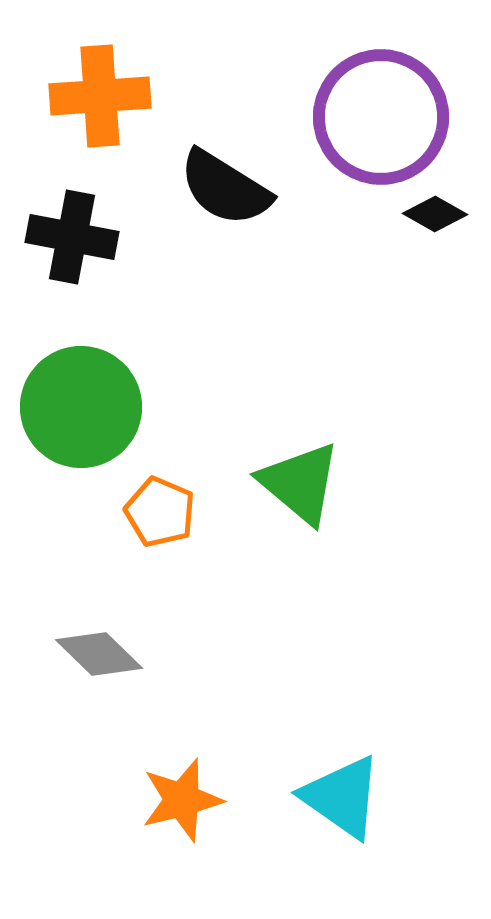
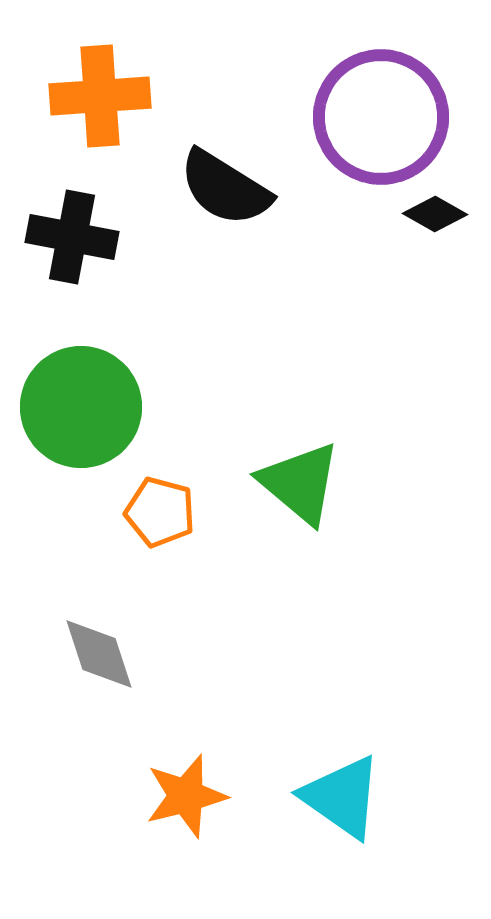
orange pentagon: rotated 8 degrees counterclockwise
gray diamond: rotated 28 degrees clockwise
orange star: moved 4 px right, 4 px up
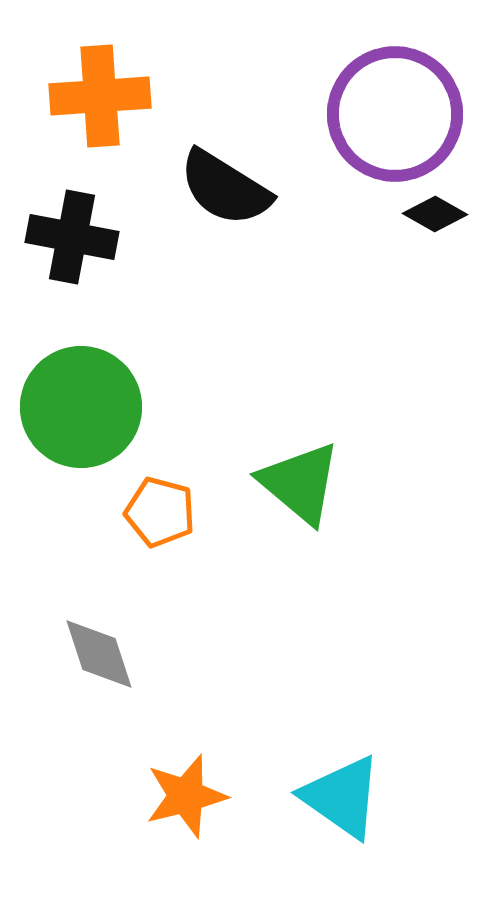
purple circle: moved 14 px right, 3 px up
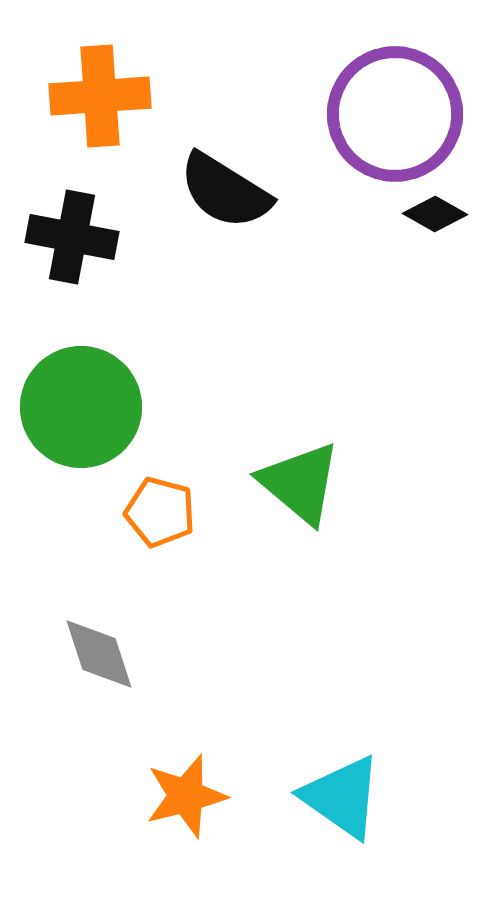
black semicircle: moved 3 px down
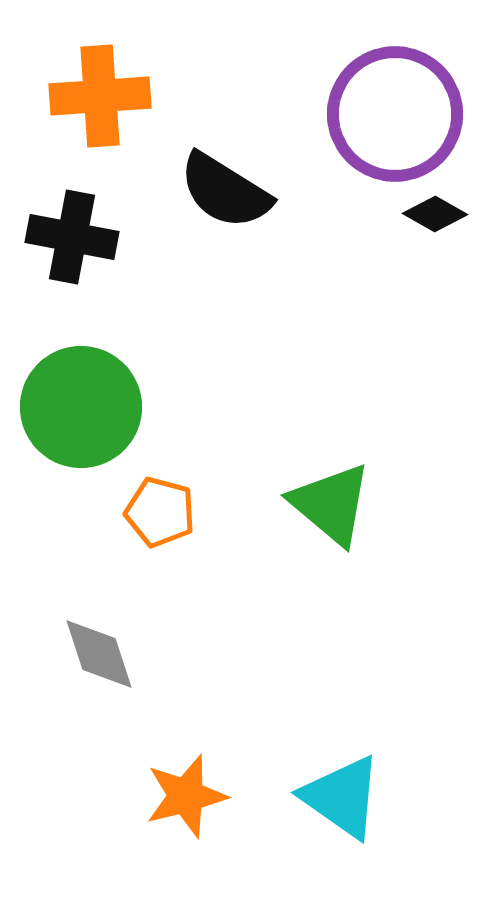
green triangle: moved 31 px right, 21 px down
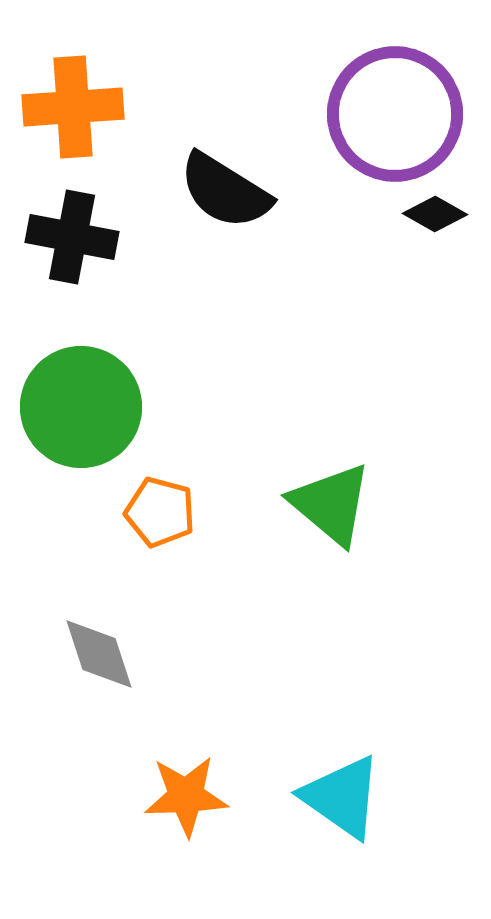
orange cross: moved 27 px left, 11 px down
orange star: rotated 12 degrees clockwise
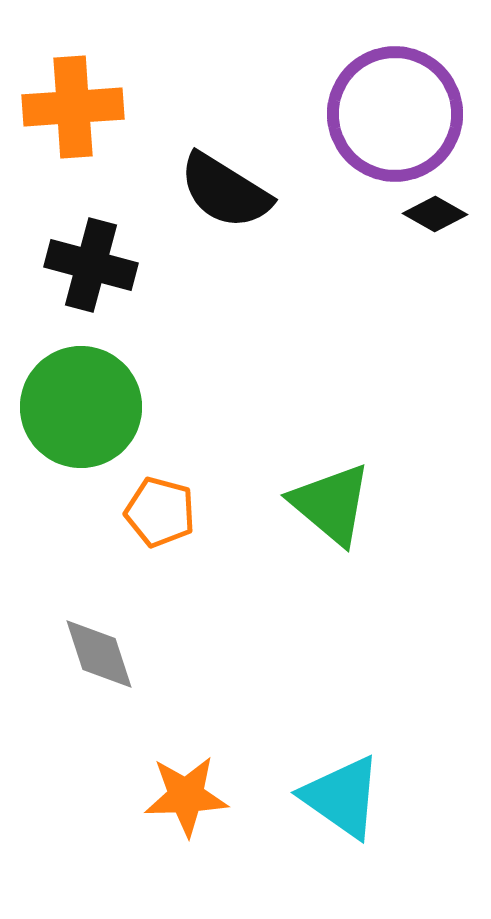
black cross: moved 19 px right, 28 px down; rotated 4 degrees clockwise
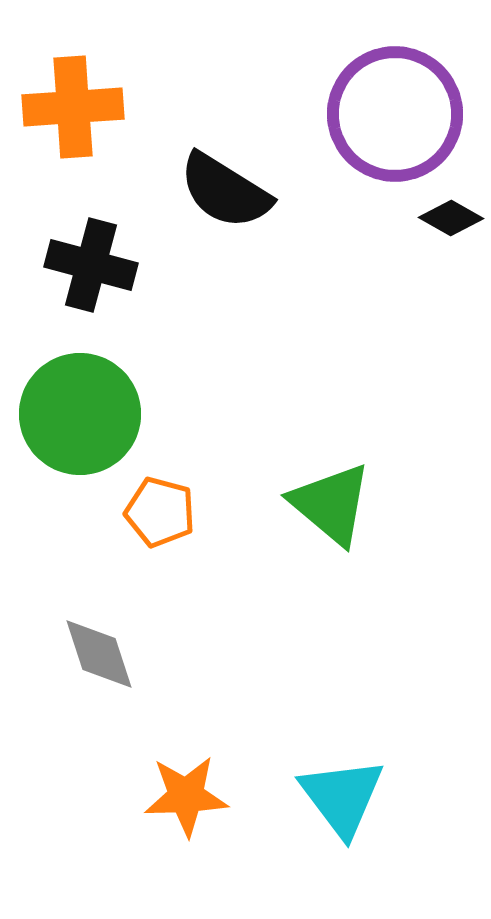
black diamond: moved 16 px right, 4 px down
green circle: moved 1 px left, 7 px down
cyan triangle: rotated 18 degrees clockwise
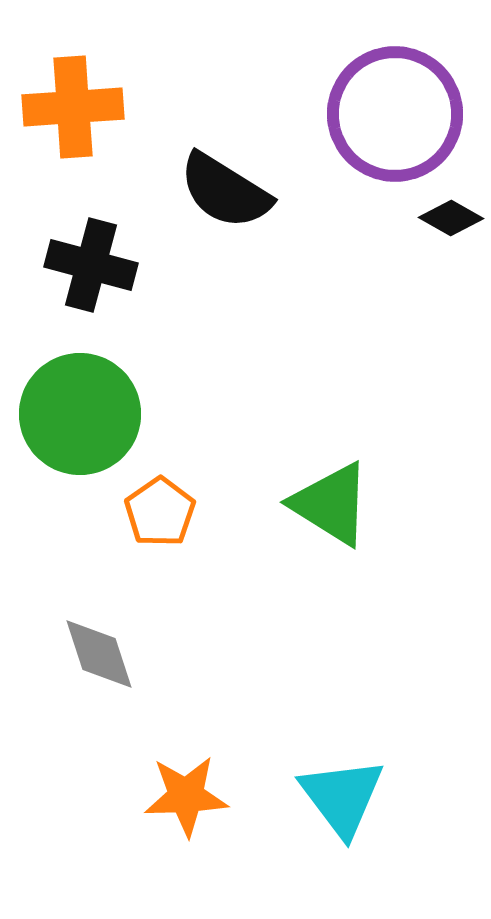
green triangle: rotated 8 degrees counterclockwise
orange pentagon: rotated 22 degrees clockwise
